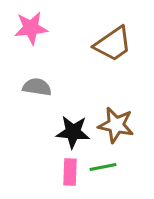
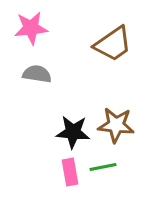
gray semicircle: moved 13 px up
brown star: rotated 6 degrees counterclockwise
pink rectangle: rotated 12 degrees counterclockwise
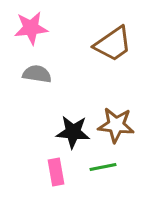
pink rectangle: moved 14 px left
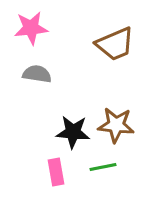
brown trapezoid: moved 2 px right; rotated 12 degrees clockwise
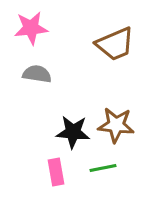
green line: moved 1 px down
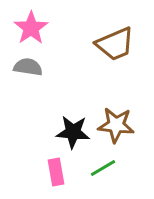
pink star: rotated 28 degrees counterclockwise
gray semicircle: moved 9 px left, 7 px up
green line: rotated 20 degrees counterclockwise
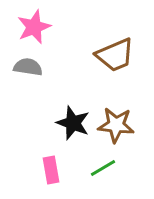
pink star: moved 3 px right, 1 px up; rotated 12 degrees clockwise
brown trapezoid: moved 11 px down
black star: moved 9 px up; rotated 16 degrees clockwise
pink rectangle: moved 5 px left, 2 px up
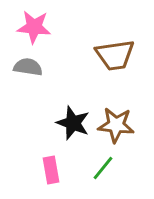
pink star: rotated 28 degrees clockwise
brown trapezoid: rotated 15 degrees clockwise
green line: rotated 20 degrees counterclockwise
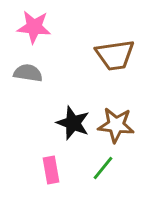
gray semicircle: moved 6 px down
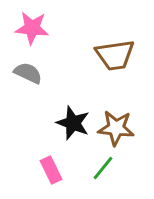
pink star: moved 2 px left, 1 px down
gray semicircle: rotated 16 degrees clockwise
brown star: moved 3 px down
pink rectangle: rotated 16 degrees counterclockwise
